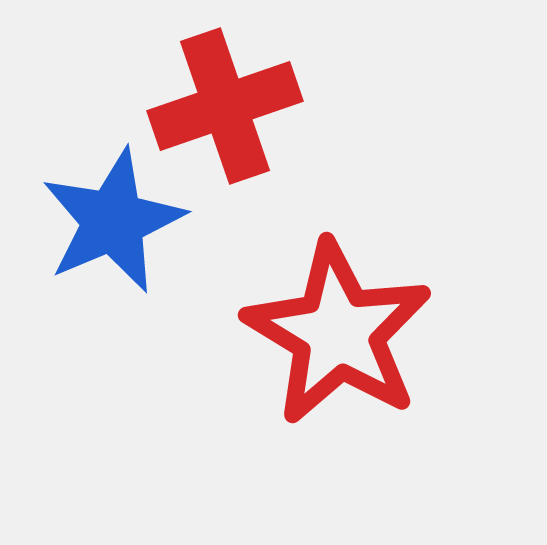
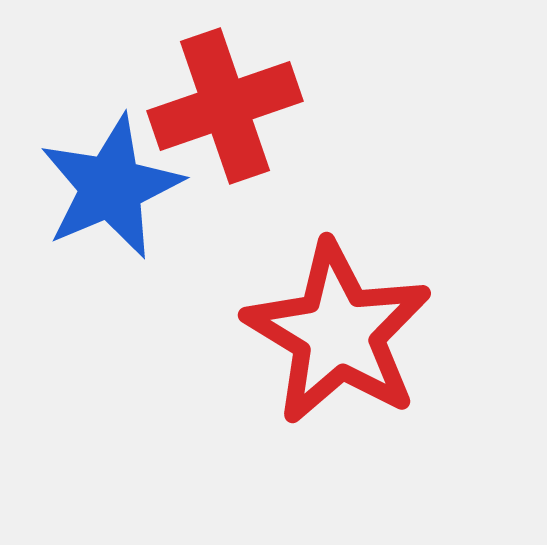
blue star: moved 2 px left, 34 px up
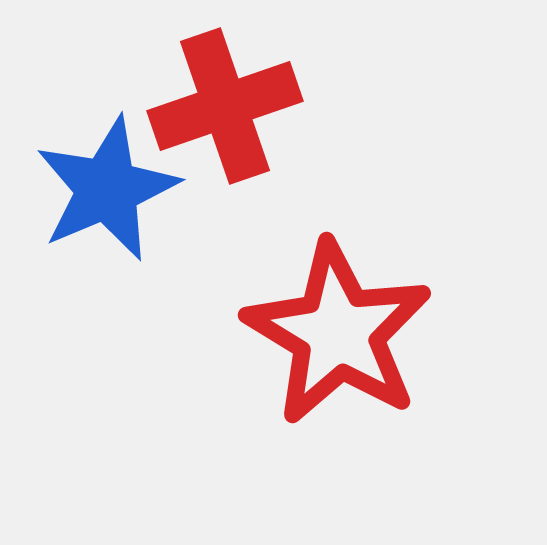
blue star: moved 4 px left, 2 px down
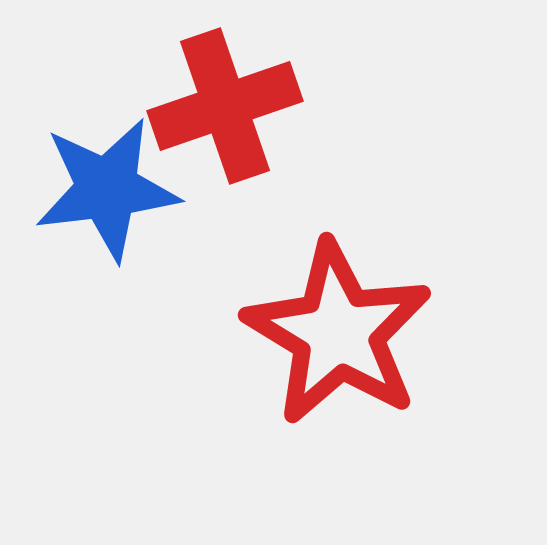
blue star: rotated 16 degrees clockwise
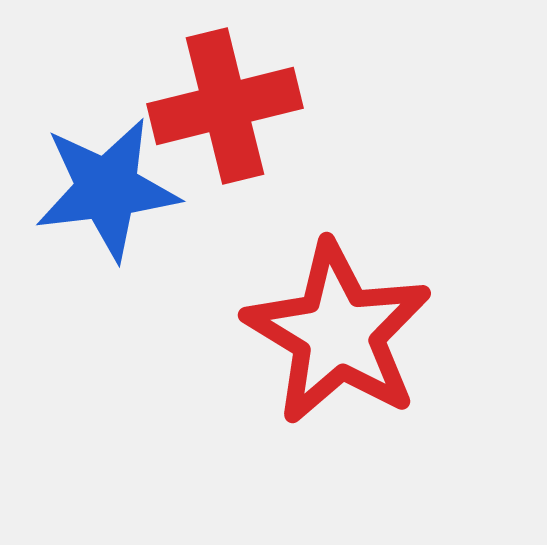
red cross: rotated 5 degrees clockwise
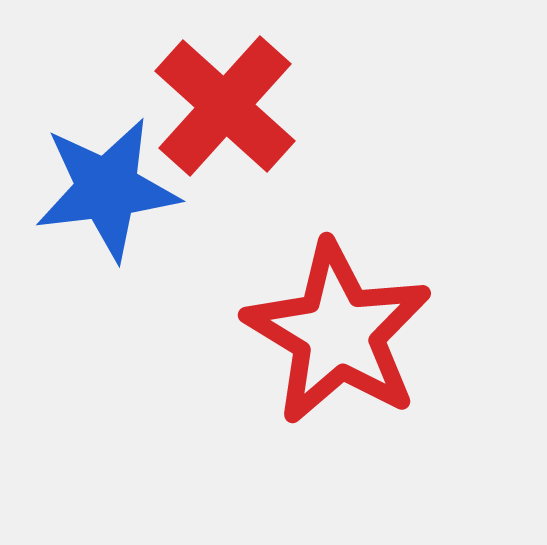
red cross: rotated 34 degrees counterclockwise
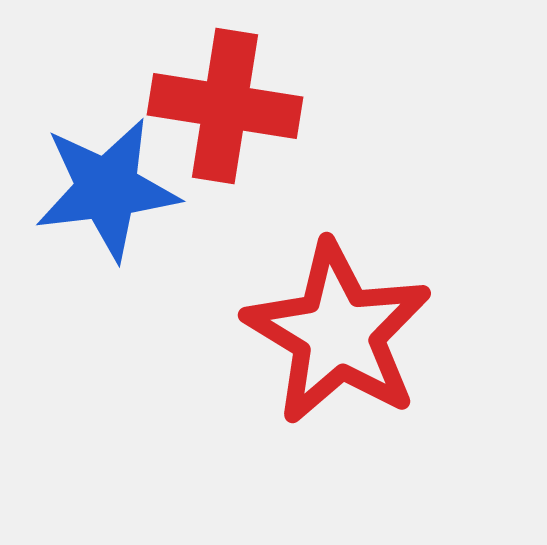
red cross: rotated 33 degrees counterclockwise
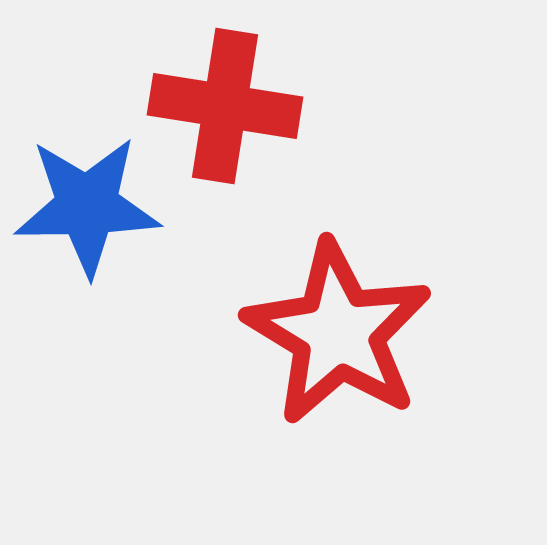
blue star: moved 20 px left, 17 px down; rotated 6 degrees clockwise
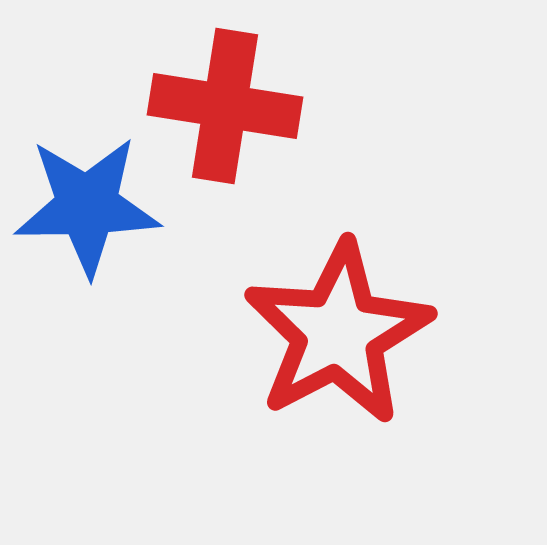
red star: rotated 13 degrees clockwise
